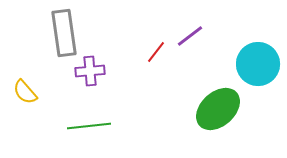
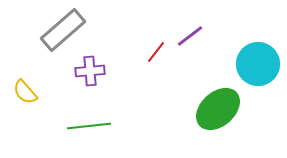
gray rectangle: moved 1 px left, 3 px up; rotated 57 degrees clockwise
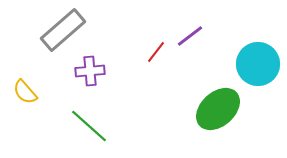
green line: rotated 48 degrees clockwise
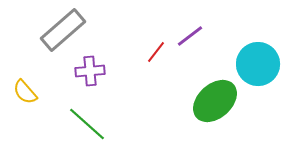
green ellipse: moved 3 px left, 8 px up
green line: moved 2 px left, 2 px up
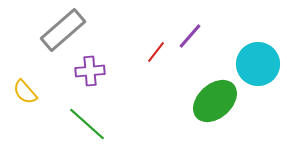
purple line: rotated 12 degrees counterclockwise
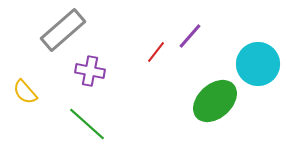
purple cross: rotated 16 degrees clockwise
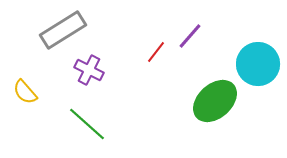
gray rectangle: rotated 9 degrees clockwise
purple cross: moved 1 px left, 1 px up; rotated 16 degrees clockwise
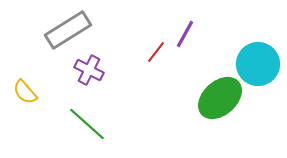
gray rectangle: moved 5 px right
purple line: moved 5 px left, 2 px up; rotated 12 degrees counterclockwise
green ellipse: moved 5 px right, 3 px up
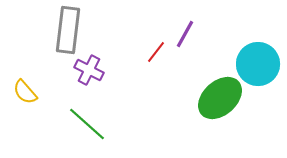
gray rectangle: rotated 51 degrees counterclockwise
